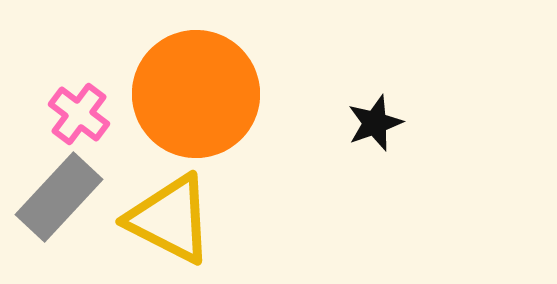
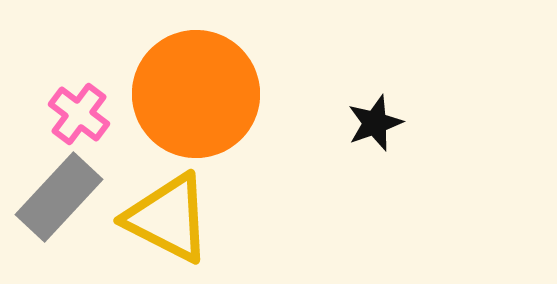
yellow triangle: moved 2 px left, 1 px up
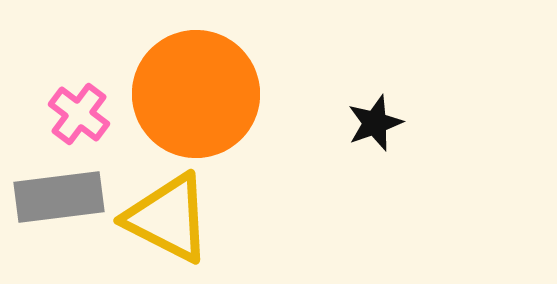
gray rectangle: rotated 40 degrees clockwise
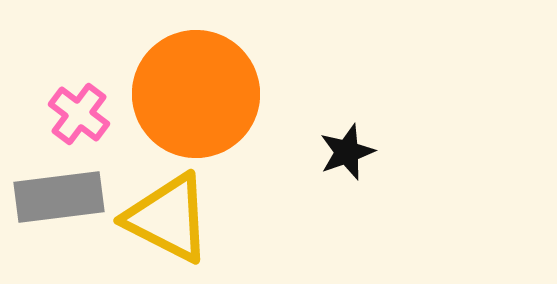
black star: moved 28 px left, 29 px down
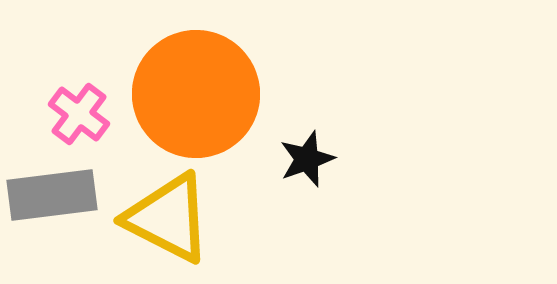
black star: moved 40 px left, 7 px down
gray rectangle: moved 7 px left, 2 px up
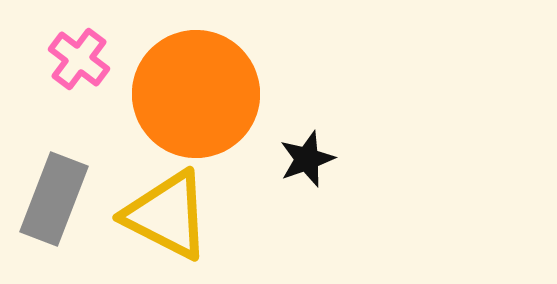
pink cross: moved 55 px up
gray rectangle: moved 2 px right, 4 px down; rotated 62 degrees counterclockwise
yellow triangle: moved 1 px left, 3 px up
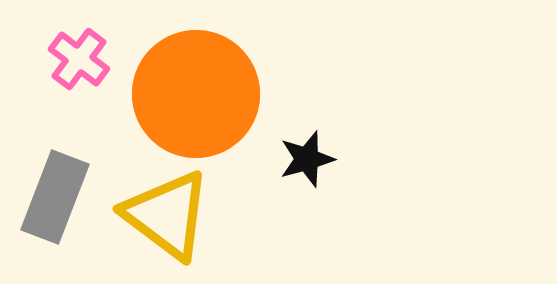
black star: rotated 4 degrees clockwise
gray rectangle: moved 1 px right, 2 px up
yellow triangle: rotated 10 degrees clockwise
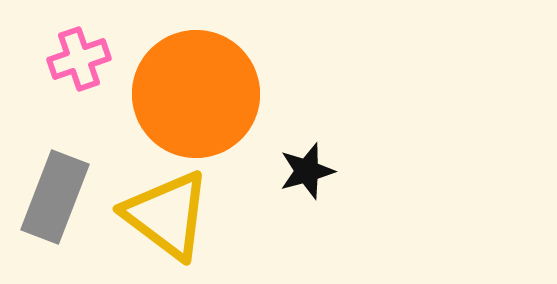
pink cross: rotated 34 degrees clockwise
black star: moved 12 px down
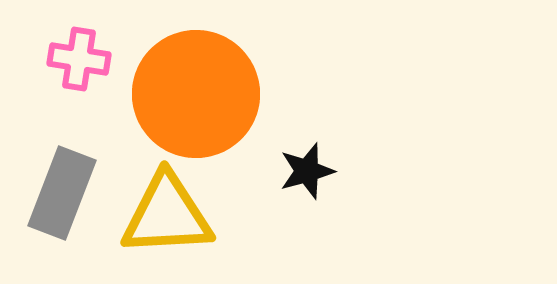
pink cross: rotated 28 degrees clockwise
gray rectangle: moved 7 px right, 4 px up
yellow triangle: rotated 40 degrees counterclockwise
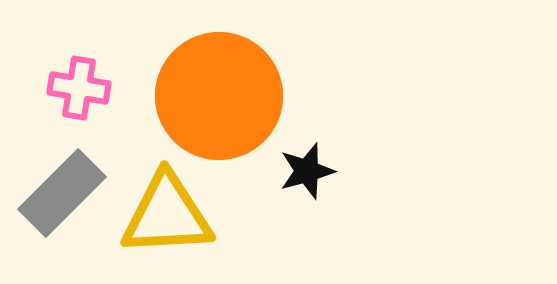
pink cross: moved 29 px down
orange circle: moved 23 px right, 2 px down
gray rectangle: rotated 24 degrees clockwise
